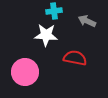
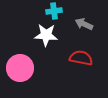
gray arrow: moved 3 px left, 3 px down
red semicircle: moved 6 px right
pink circle: moved 5 px left, 4 px up
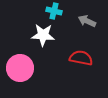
cyan cross: rotated 21 degrees clockwise
gray arrow: moved 3 px right, 3 px up
white star: moved 3 px left
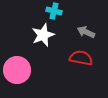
gray arrow: moved 1 px left, 11 px down
white star: rotated 25 degrees counterclockwise
pink circle: moved 3 px left, 2 px down
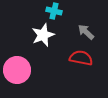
gray arrow: rotated 18 degrees clockwise
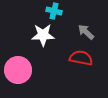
white star: rotated 20 degrees clockwise
pink circle: moved 1 px right
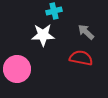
cyan cross: rotated 28 degrees counterclockwise
pink circle: moved 1 px left, 1 px up
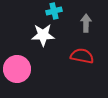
gray arrow: moved 9 px up; rotated 48 degrees clockwise
red semicircle: moved 1 px right, 2 px up
